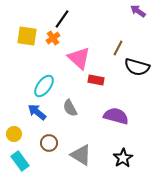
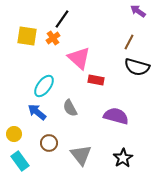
brown line: moved 11 px right, 6 px up
gray triangle: rotated 20 degrees clockwise
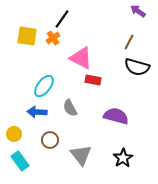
pink triangle: moved 2 px right; rotated 15 degrees counterclockwise
red rectangle: moved 3 px left
blue arrow: rotated 36 degrees counterclockwise
brown circle: moved 1 px right, 3 px up
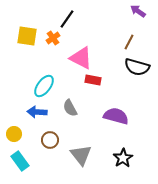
black line: moved 5 px right
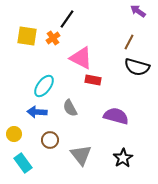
cyan rectangle: moved 3 px right, 2 px down
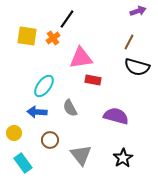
purple arrow: rotated 126 degrees clockwise
pink triangle: rotated 35 degrees counterclockwise
yellow circle: moved 1 px up
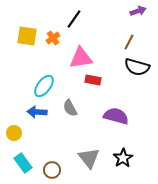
black line: moved 7 px right
brown circle: moved 2 px right, 30 px down
gray triangle: moved 8 px right, 3 px down
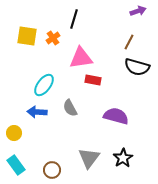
black line: rotated 18 degrees counterclockwise
cyan ellipse: moved 1 px up
gray triangle: rotated 15 degrees clockwise
cyan rectangle: moved 7 px left, 2 px down
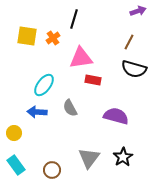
black semicircle: moved 3 px left, 2 px down
black star: moved 1 px up
